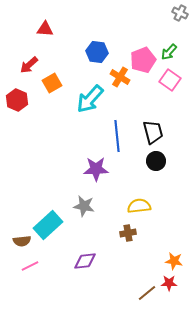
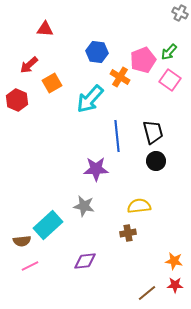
red star: moved 6 px right, 2 px down
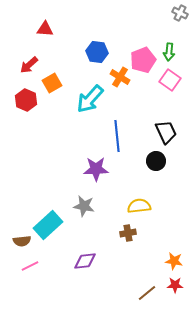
green arrow: rotated 36 degrees counterclockwise
red hexagon: moved 9 px right
black trapezoid: moved 13 px right; rotated 10 degrees counterclockwise
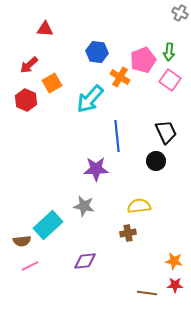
brown line: rotated 48 degrees clockwise
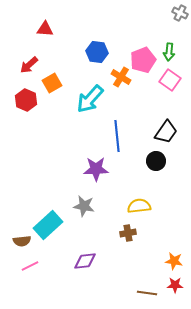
orange cross: moved 1 px right
black trapezoid: rotated 60 degrees clockwise
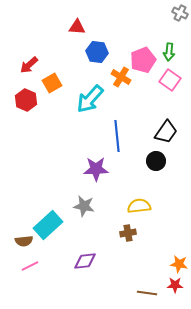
red triangle: moved 32 px right, 2 px up
brown semicircle: moved 2 px right
orange star: moved 5 px right, 3 px down
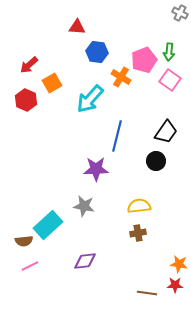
pink pentagon: moved 1 px right
blue line: rotated 20 degrees clockwise
brown cross: moved 10 px right
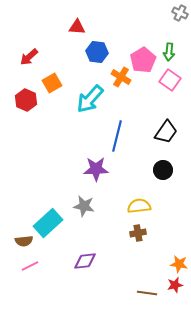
pink pentagon: moved 1 px left; rotated 10 degrees counterclockwise
red arrow: moved 8 px up
black circle: moved 7 px right, 9 px down
cyan rectangle: moved 2 px up
red star: rotated 14 degrees counterclockwise
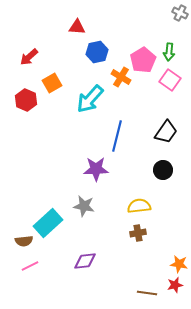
blue hexagon: rotated 20 degrees counterclockwise
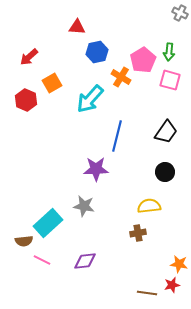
pink square: rotated 20 degrees counterclockwise
black circle: moved 2 px right, 2 px down
yellow semicircle: moved 10 px right
pink line: moved 12 px right, 6 px up; rotated 54 degrees clockwise
red star: moved 3 px left
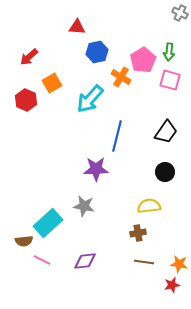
brown line: moved 3 px left, 31 px up
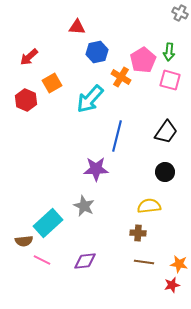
gray star: rotated 15 degrees clockwise
brown cross: rotated 14 degrees clockwise
